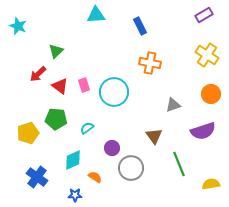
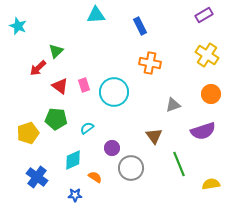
red arrow: moved 6 px up
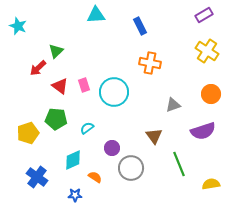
yellow cross: moved 4 px up
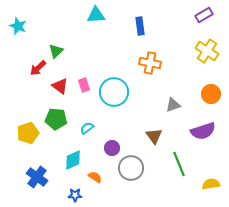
blue rectangle: rotated 18 degrees clockwise
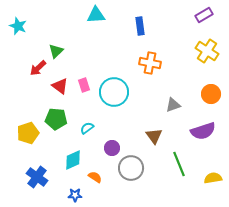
yellow semicircle: moved 2 px right, 6 px up
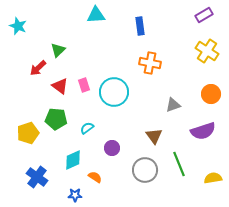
green triangle: moved 2 px right, 1 px up
gray circle: moved 14 px right, 2 px down
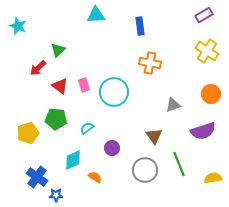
blue star: moved 19 px left
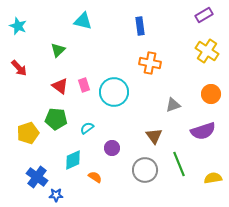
cyan triangle: moved 13 px left, 6 px down; rotated 18 degrees clockwise
red arrow: moved 19 px left; rotated 90 degrees counterclockwise
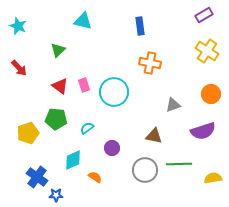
brown triangle: rotated 42 degrees counterclockwise
green line: rotated 70 degrees counterclockwise
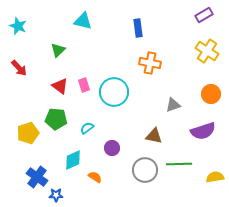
blue rectangle: moved 2 px left, 2 px down
yellow semicircle: moved 2 px right, 1 px up
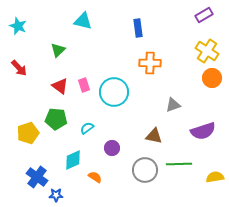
orange cross: rotated 10 degrees counterclockwise
orange circle: moved 1 px right, 16 px up
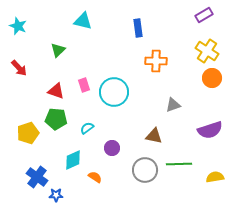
orange cross: moved 6 px right, 2 px up
red triangle: moved 4 px left, 5 px down; rotated 18 degrees counterclockwise
purple semicircle: moved 7 px right, 1 px up
